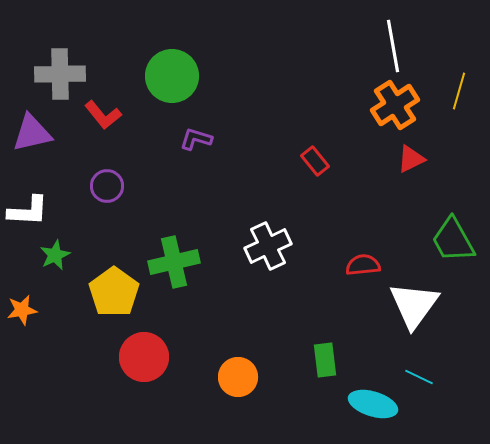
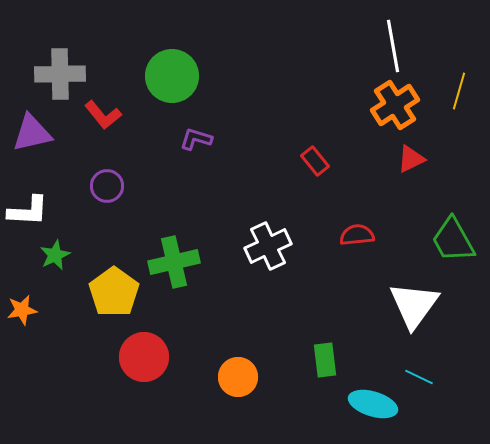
red semicircle: moved 6 px left, 30 px up
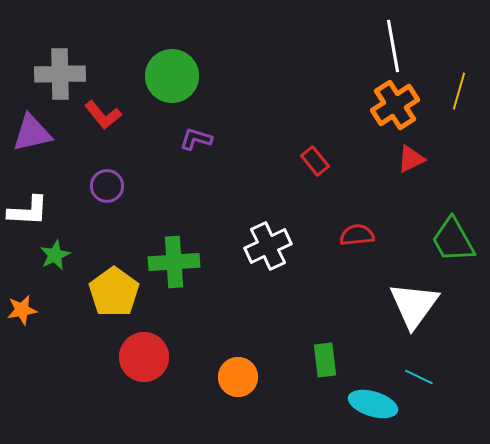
green cross: rotated 9 degrees clockwise
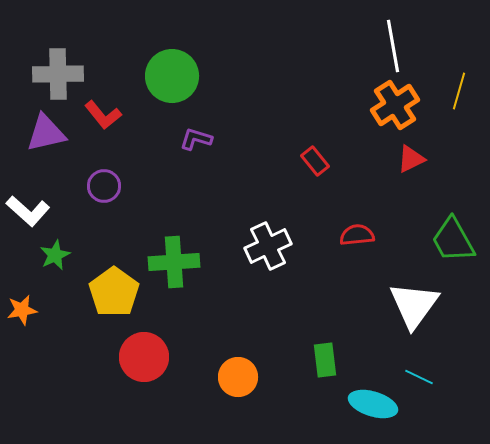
gray cross: moved 2 px left
purple triangle: moved 14 px right
purple circle: moved 3 px left
white L-shape: rotated 39 degrees clockwise
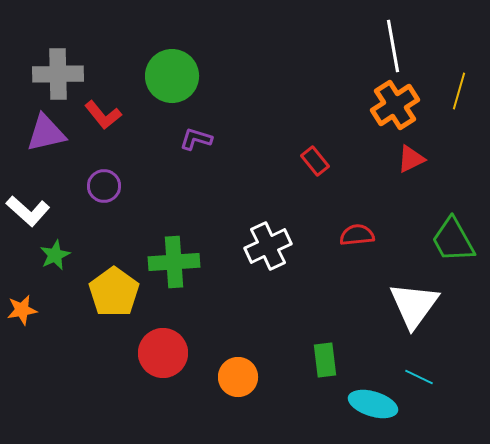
red circle: moved 19 px right, 4 px up
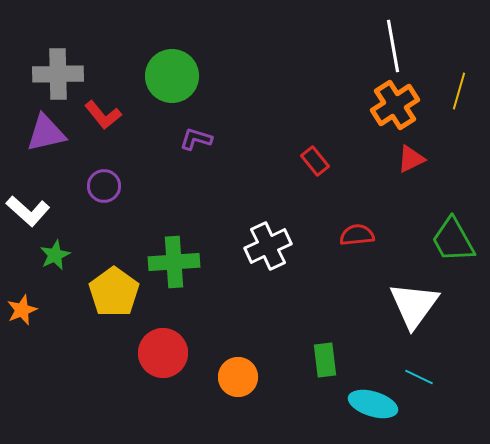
orange star: rotated 12 degrees counterclockwise
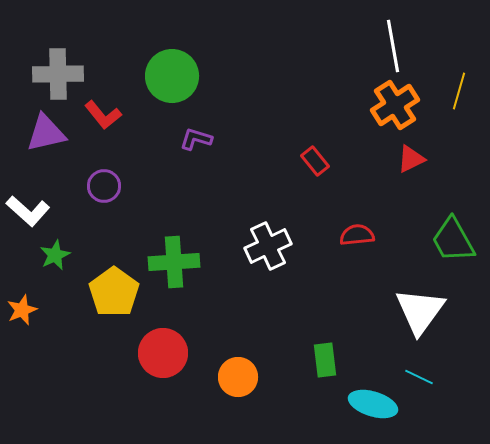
white triangle: moved 6 px right, 6 px down
